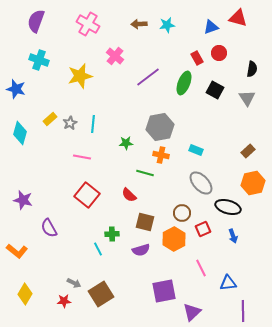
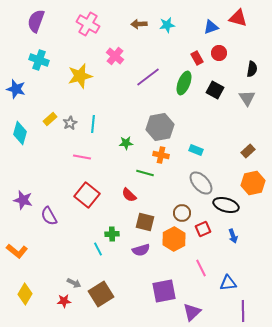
black ellipse at (228, 207): moved 2 px left, 2 px up
purple semicircle at (49, 228): moved 12 px up
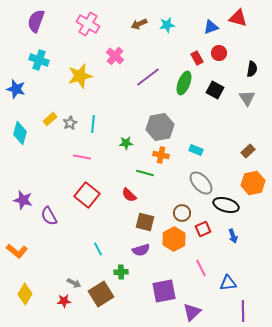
brown arrow at (139, 24): rotated 21 degrees counterclockwise
green cross at (112, 234): moved 9 px right, 38 px down
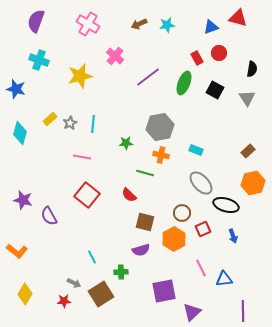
cyan line at (98, 249): moved 6 px left, 8 px down
blue triangle at (228, 283): moved 4 px left, 4 px up
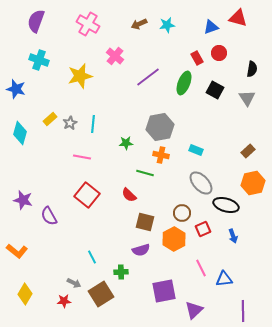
purple triangle at (192, 312): moved 2 px right, 2 px up
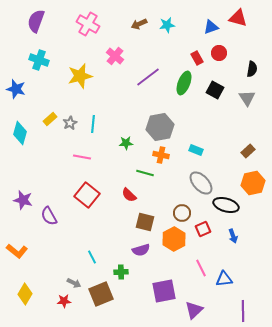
brown square at (101, 294): rotated 10 degrees clockwise
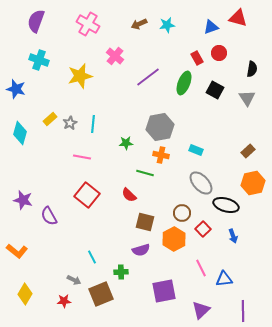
red square at (203, 229): rotated 21 degrees counterclockwise
gray arrow at (74, 283): moved 3 px up
purple triangle at (194, 310): moved 7 px right
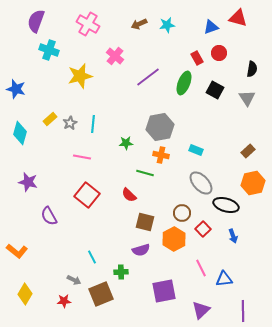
cyan cross at (39, 60): moved 10 px right, 10 px up
purple star at (23, 200): moved 5 px right, 18 px up
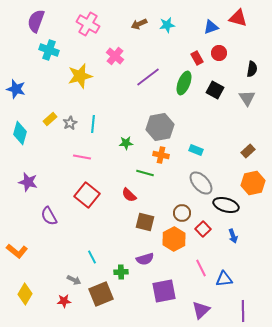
purple semicircle at (141, 250): moved 4 px right, 9 px down
